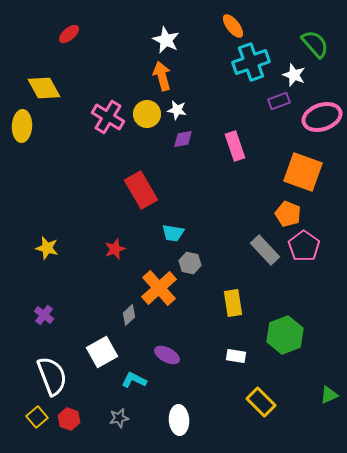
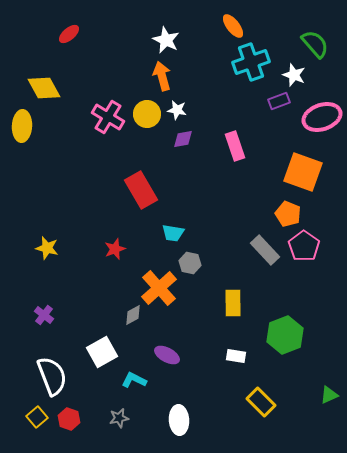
yellow rectangle at (233, 303): rotated 8 degrees clockwise
gray diamond at (129, 315): moved 4 px right; rotated 15 degrees clockwise
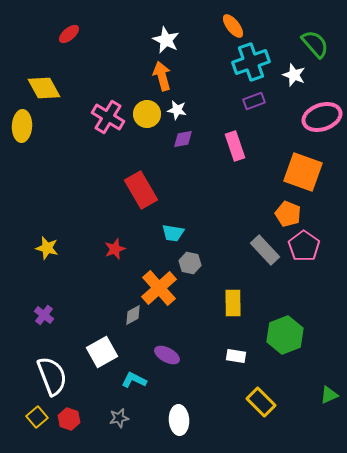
purple rectangle at (279, 101): moved 25 px left
